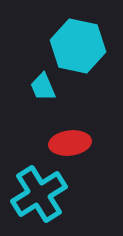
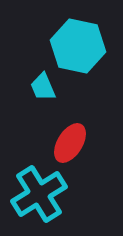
red ellipse: rotated 51 degrees counterclockwise
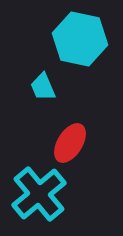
cyan hexagon: moved 2 px right, 7 px up
cyan cross: rotated 8 degrees counterclockwise
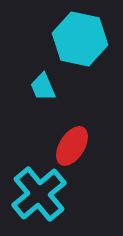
red ellipse: moved 2 px right, 3 px down
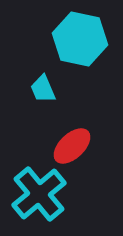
cyan trapezoid: moved 2 px down
red ellipse: rotated 15 degrees clockwise
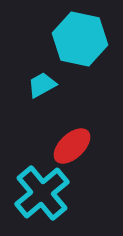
cyan trapezoid: moved 1 px left, 4 px up; rotated 84 degrees clockwise
cyan cross: moved 3 px right, 1 px up
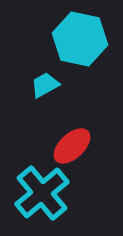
cyan trapezoid: moved 3 px right
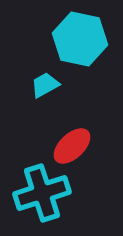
cyan cross: rotated 22 degrees clockwise
